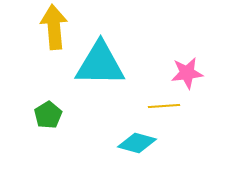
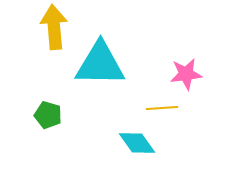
pink star: moved 1 px left, 1 px down
yellow line: moved 2 px left, 2 px down
green pentagon: rotated 24 degrees counterclockwise
cyan diamond: rotated 39 degrees clockwise
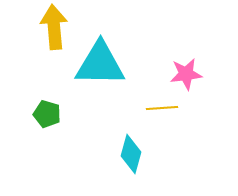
green pentagon: moved 1 px left, 1 px up
cyan diamond: moved 6 px left, 11 px down; rotated 51 degrees clockwise
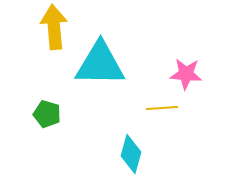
pink star: rotated 12 degrees clockwise
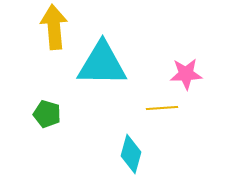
cyan triangle: moved 2 px right
pink star: rotated 8 degrees counterclockwise
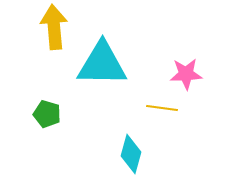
yellow line: rotated 12 degrees clockwise
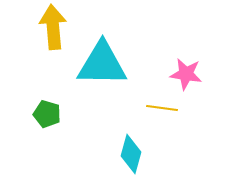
yellow arrow: moved 1 px left
pink star: rotated 12 degrees clockwise
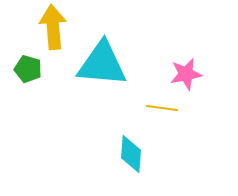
cyan triangle: rotated 4 degrees clockwise
pink star: rotated 20 degrees counterclockwise
green pentagon: moved 19 px left, 45 px up
cyan diamond: rotated 12 degrees counterclockwise
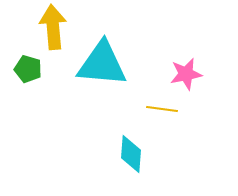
yellow line: moved 1 px down
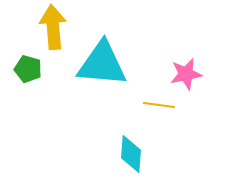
yellow line: moved 3 px left, 4 px up
